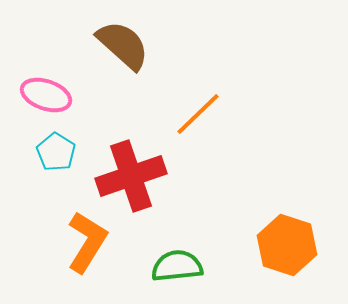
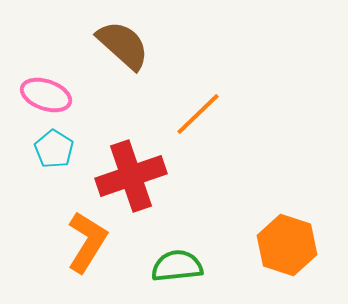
cyan pentagon: moved 2 px left, 3 px up
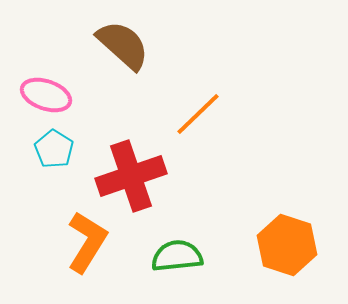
green semicircle: moved 10 px up
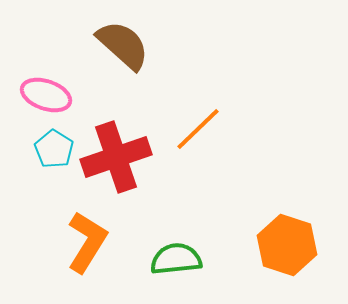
orange line: moved 15 px down
red cross: moved 15 px left, 19 px up
green semicircle: moved 1 px left, 3 px down
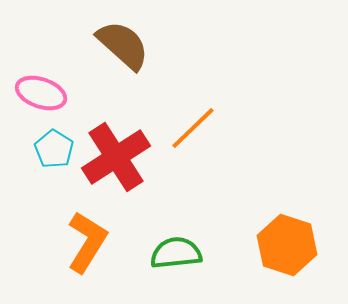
pink ellipse: moved 5 px left, 2 px up
orange line: moved 5 px left, 1 px up
red cross: rotated 14 degrees counterclockwise
green semicircle: moved 6 px up
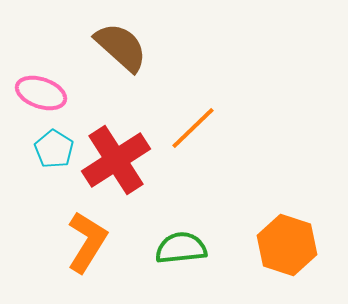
brown semicircle: moved 2 px left, 2 px down
red cross: moved 3 px down
green semicircle: moved 5 px right, 5 px up
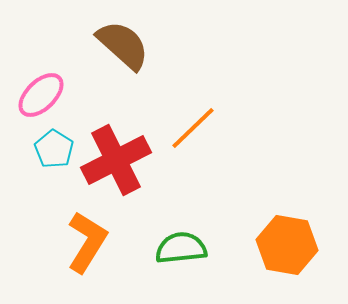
brown semicircle: moved 2 px right, 2 px up
pink ellipse: moved 2 px down; rotated 63 degrees counterclockwise
red cross: rotated 6 degrees clockwise
orange hexagon: rotated 8 degrees counterclockwise
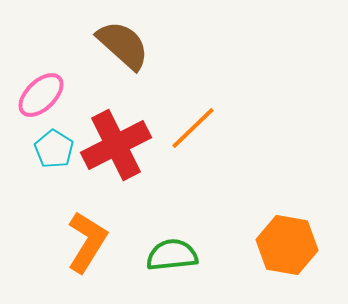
red cross: moved 15 px up
green semicircle: moved 9 px left, 7 px down
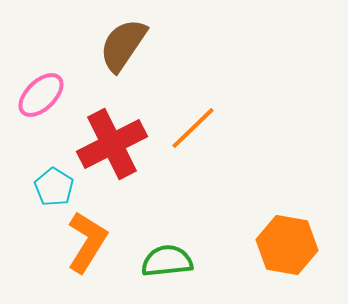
brown semicircle: rotated 98 degrees counterclockwise
red cross: moved 4 px left, 1 px up
cyan pentagon: moved 38 px down
green semicircle: moved 5 px left, 6 px down
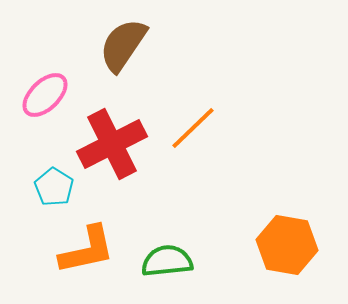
pink ellipse: moved 4 px right
orange L-shape: moved 8 px down; rotated 46 degrees clockwise
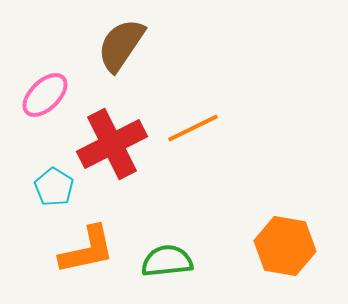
brown semicircle: moved 2 px left
orange line: rotated 18 degrees clockwise
orange hexagon: moved 2 px left, 1 px down
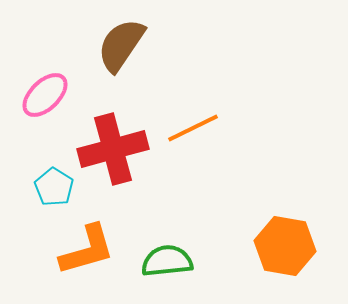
red cross: moved 1 px right, 5 px down; rotated 12 degrees clockwise
orange L-shape: rotated 4 degrees counterclockwise
